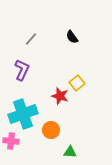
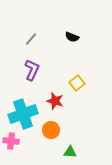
black semicircle: rotated 32 degrees counterclockwise
purple L-shape: moved 10 px right
red star: moved 5 px left, 5 px down
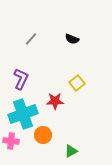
black semicircle: moved 2 px down
purple L-shape: moved 11 px left, 9 px down
red star: rotated 18 degrees counterclockwise
orange circle: moved 8 px left, 5 px down
green triangle: moved 1 px right, 1 px up; rotated 32 degrees counterclockwise
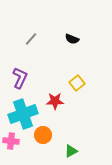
purple L-shape: moved 1 px left, 1 px up
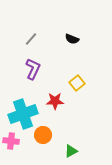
purple L-shape: moved 13 px right, 9 px up
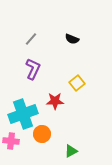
orange circle: moved 1 px left, 1 px up
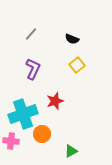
gray line: moved 5 px up
yellow square: moved 18 px up
red star: rotated 18 degrees counterclockwise
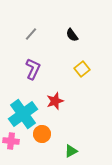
black semicircle: moved 4 px up; rotated 32 degrees clockwise
yellow square: moved 5 px right, 4 px down
cyan cross: rotated 16 degrees counterclockwise
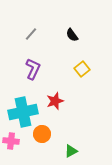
cyan cross: moved 2 px up; rotated 24 degrees clockwise
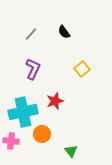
black semicircle: moved 8 px left, 3 px up
green triangle: rotated 40 degrees counterclockwise
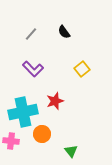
purple L-shape: rotated 110 degrees clockwise
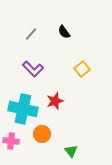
cyan cross: moved 3 px up; rotated 24 degrees clockwise
